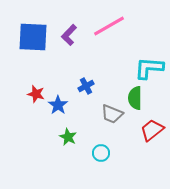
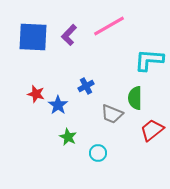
cyan L-shape: moved 8 px up
cyan circle: moved 3 px left
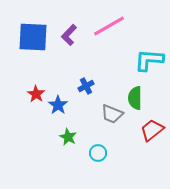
red star: rotated 18 degrees clockwise
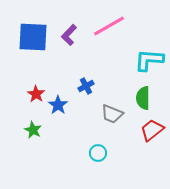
green semicircle: moved 8 px right
green star: moved 35 px left, 7 px up
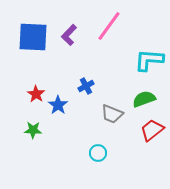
pink line: rotated 24 degrees counterclockwise
green semicircle: moved 1 px right, 1 px down; rotated 70 degrees clockwise
green star: rotated 24 degrees counterclockwise
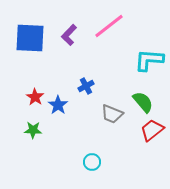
pink line: rotated 16 degrees clockwise
blue square: moved 3 px left, 1 px down
red star: moved 1 px left, 3 px down
green semicircle: moved 1 px left, 3 px down; rotated 70 degrees clockwise
cyan circle: moved 6 px left, 9 px down
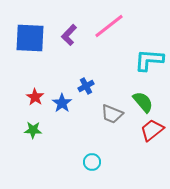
blue star: moved 4 px right, 2 px up
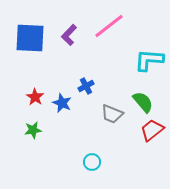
blue star: rotated 12 degrees counterclockwise
green star: rotated 12 degrees counterclockwise
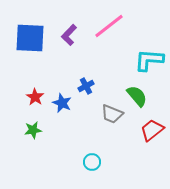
green semicircle: moved 6 px left, 6 px up
